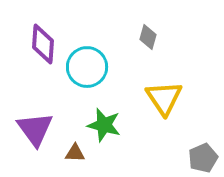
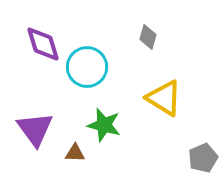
purple diamond: rotated 21 degrees counterclockwise
yellow triangle: rotated 24 degrees counterclockwise
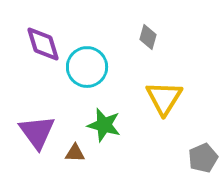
yellow triangle: rotated 30 degrees clockwise
purple triangle: moved 2 px right, 3 px down
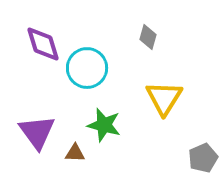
cyan circle: moved 1 px down
